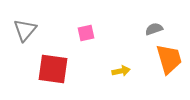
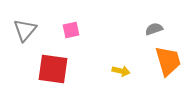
pink square: moved 15 px left, 3 px up
orange trapezoid: moved 1 px left, 2 px down
yellow arrow: rotated 24 degrees clockwise
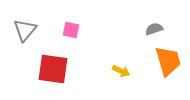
pink square: rotated 24 degrees clockwise
yellow arrow: rotated 12 degrees clockwise
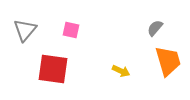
gray semicircle: moved 1 px right, 1 px up; rotated 30 degrees counterclockwise
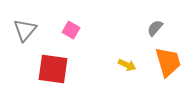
pink square: rotated 18 degrees clockwise
orange trapezoid: moved 1 px down
yellow arrow: moved 6 px right, 6 px up
